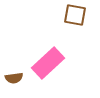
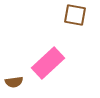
brown semicircle: moved 4 px down
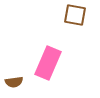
pink rectangle: rotated 24 degrees counterclockwise
